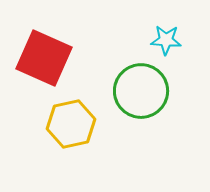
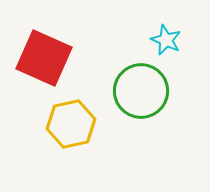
cyan star: rotated 20 degrees clockwise
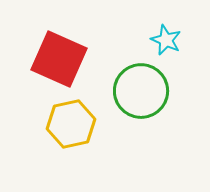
red square: moved 15 px right, 1 px down
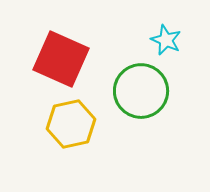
red square: moved 2 px right
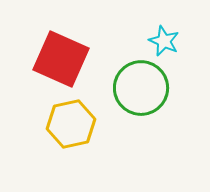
cyan star: moved 2 px left, 1 px down
green circle: moved 3 px up
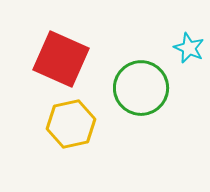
cyan star: moved 25 px right, 7 px down
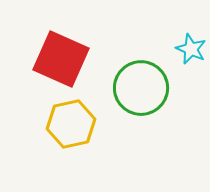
cyan star: moved 2 px right, 1 px down
